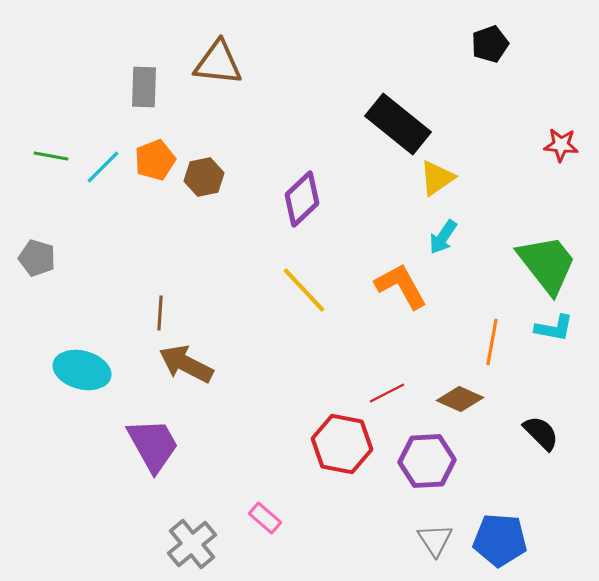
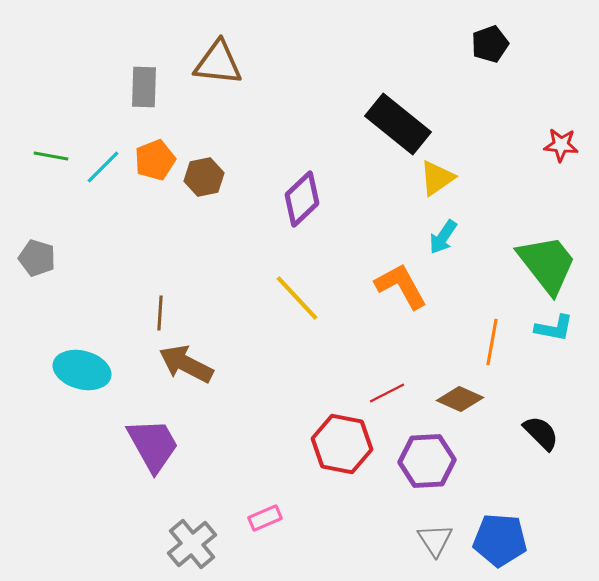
yellow line: moved 7 px left, 8 px down
pink rectangle: rotated 64 degrees counterclockwise
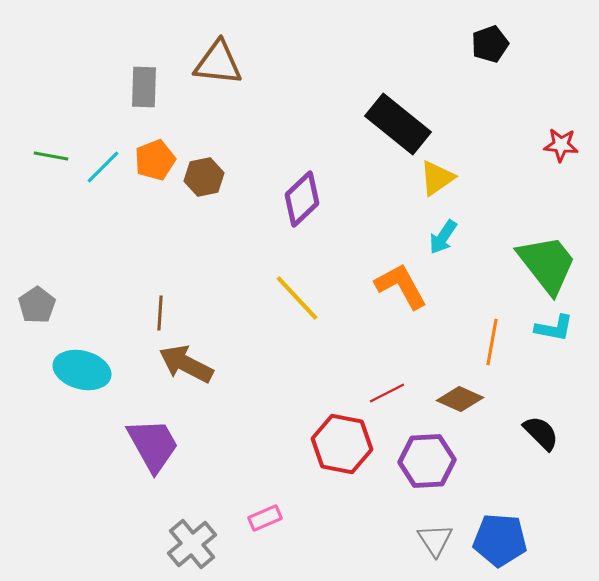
gray pentagon: moved 47 px down; rotated 21 degrees clockwise
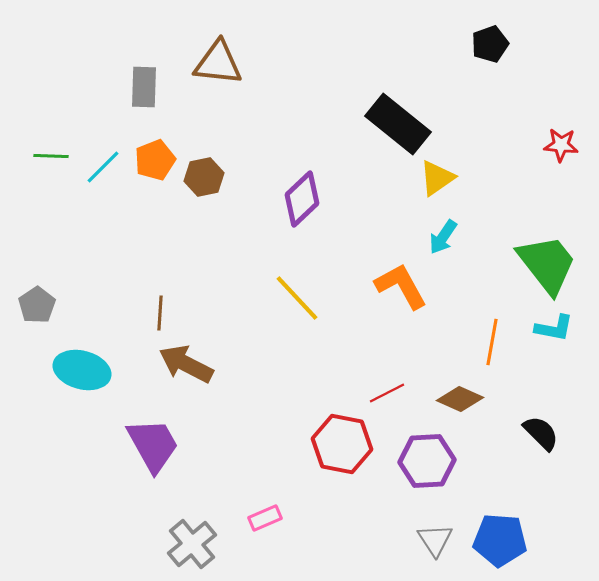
green line: rotated 8 degrees counterclockwise
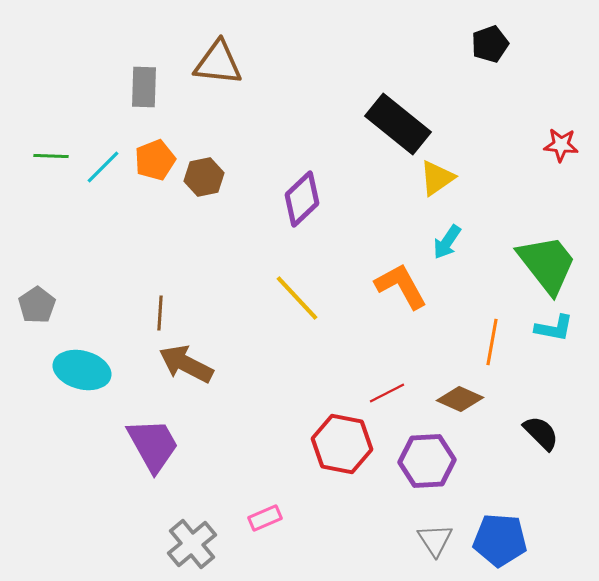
cyan arrow: moved 4 px right, 5 px down
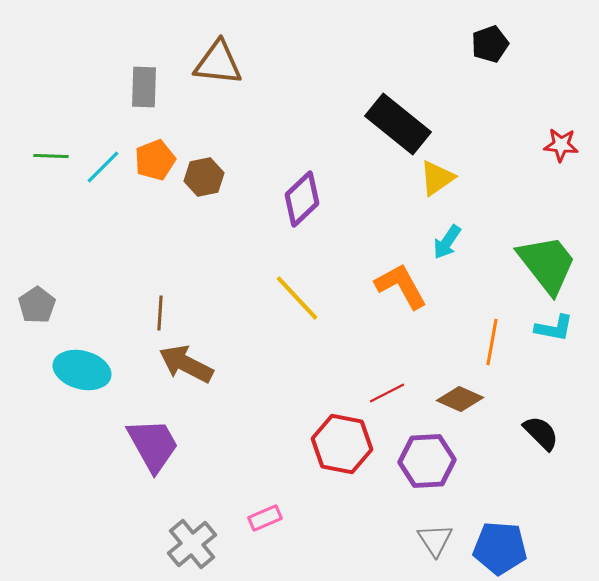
blue pentagon: moved 8 px down
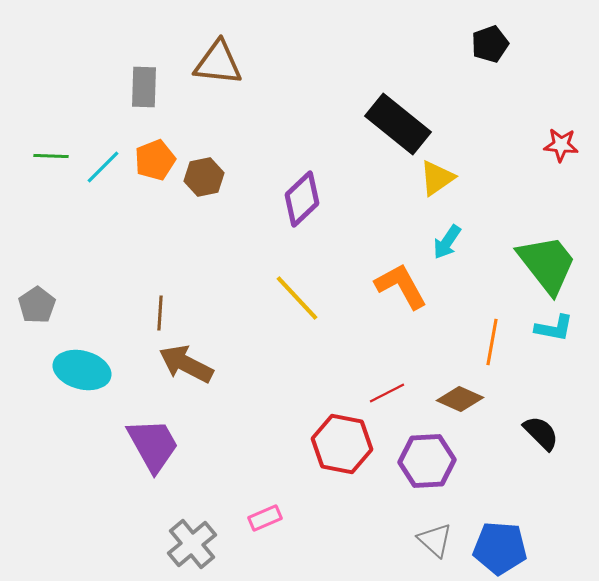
gray triangle: rotated 15 degrees counterclockwise
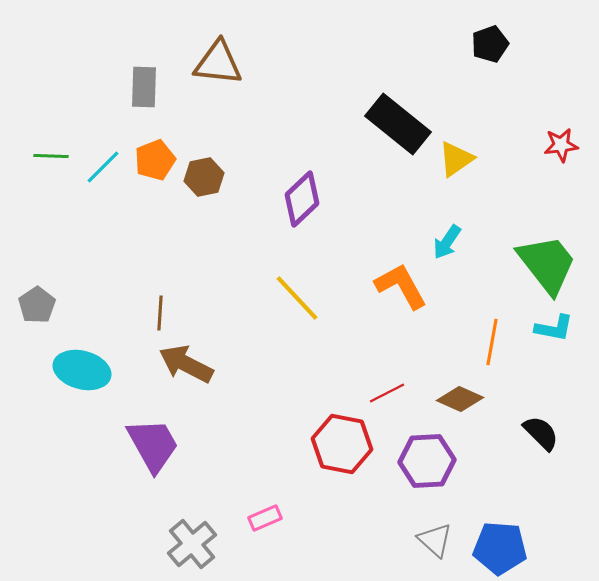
red star: rotated 12 degrees counterclockwise
yellow triangle: moved 19 px right, 19 px up
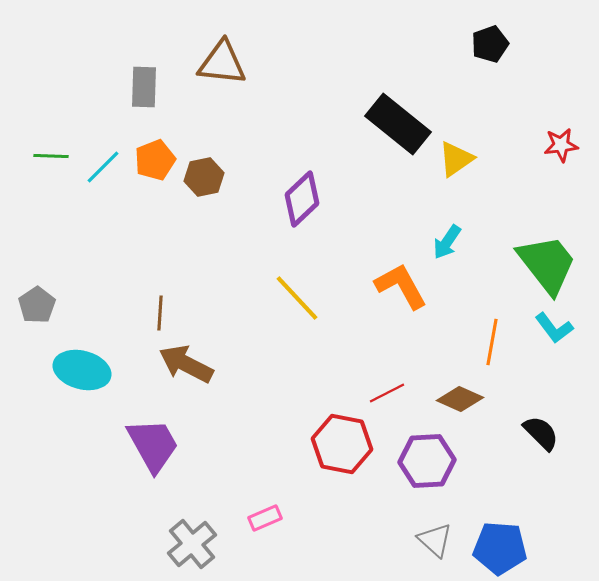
brown triangle: moved 4 px right
cyan L-shape: rotated 42 degrees clockwise
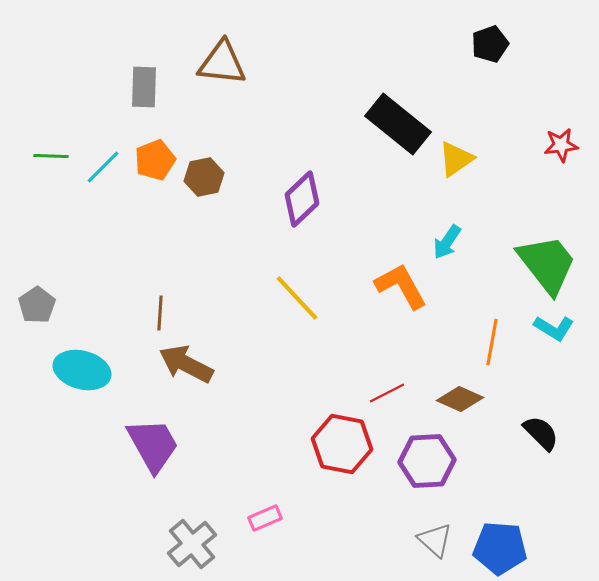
cyan L-shape: rotated 21 degrees counterclockwise
